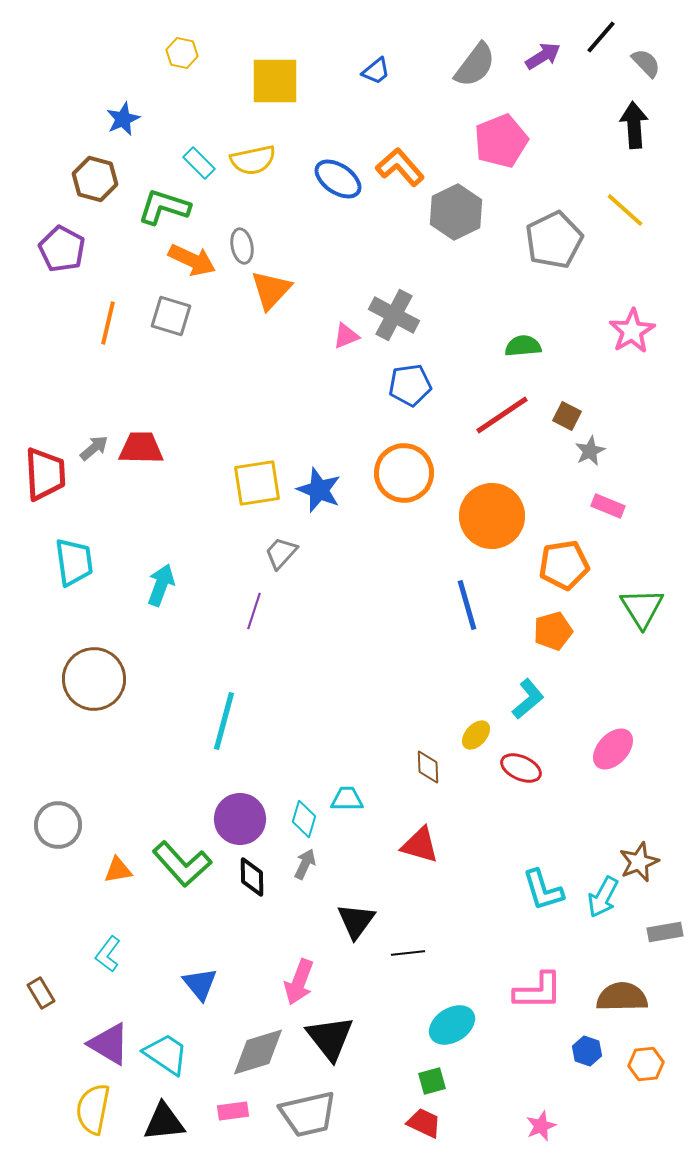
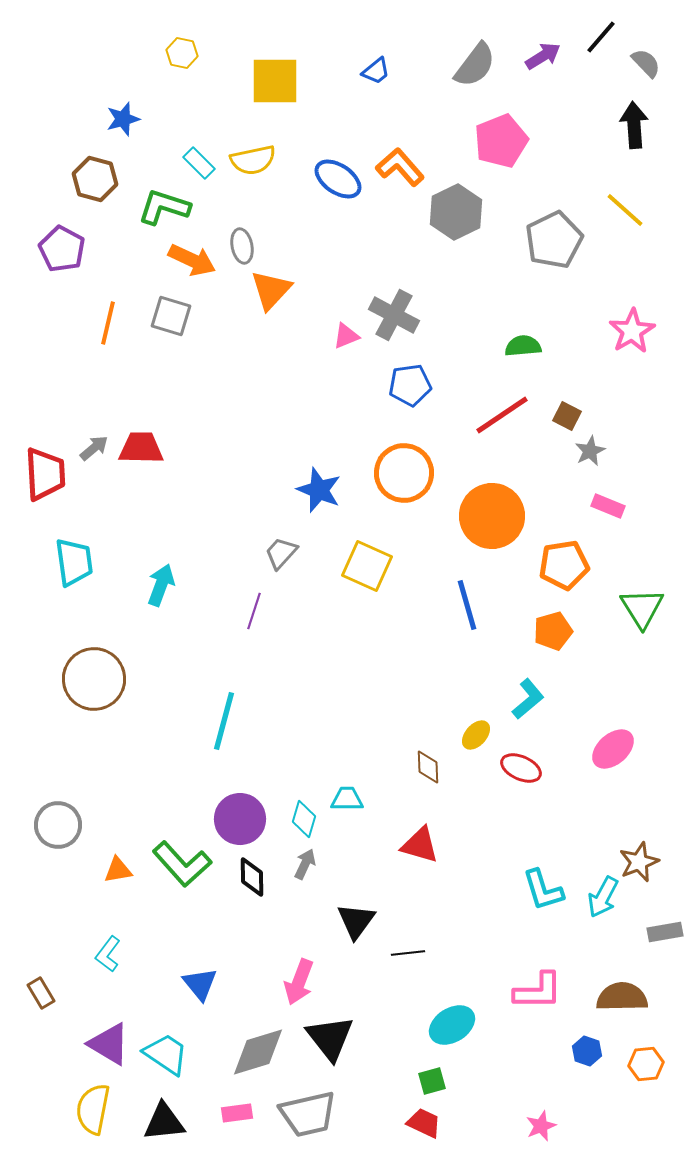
blue star at (123, 119): rotated 8 degrees clockwise
yellow square at (257, 483): moved 110 px right, 83 px down; rotated 33 degrees clockwise
pink ellipse at (613, 749): rotated 6 degrees clockwise
pink rectangle at (233, 1111): moved 4 px right, 2 px down
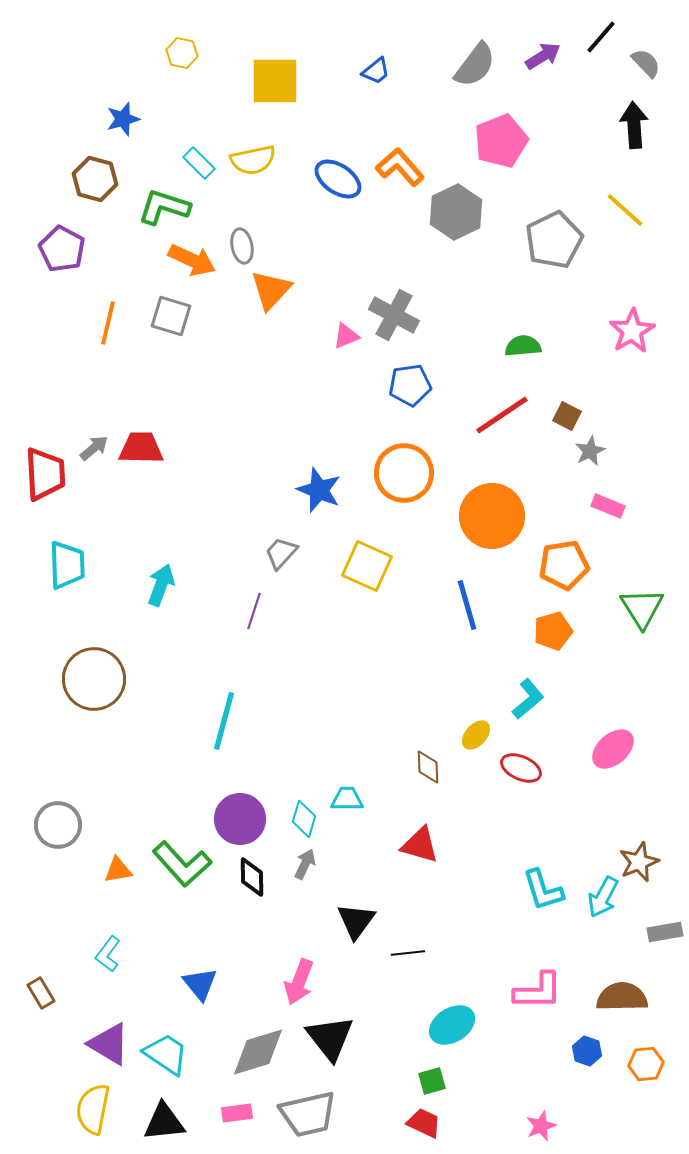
cyan trapezoid at (74, 562): moved 7 px left, 3 px down; rotated 6 degrees clockwise
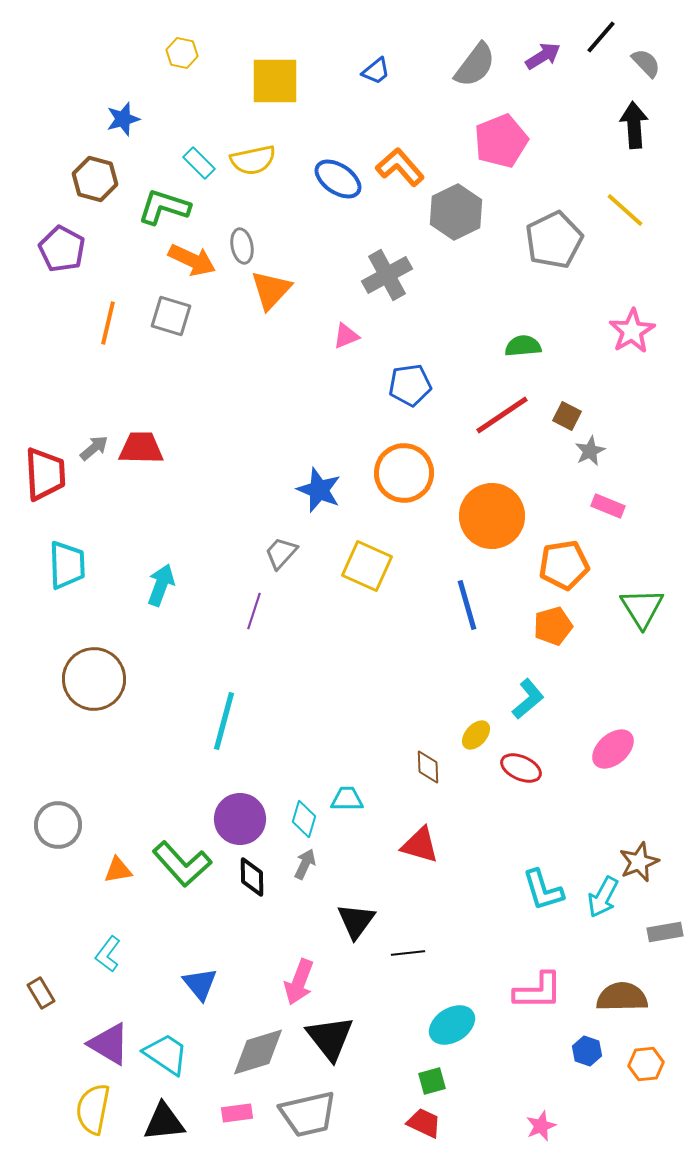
gray cross at (394, 315): moved 7 px left, 40 px up; rotated 33 degrees clockwise
orange pentagon at (553, 631): moved 5 px up
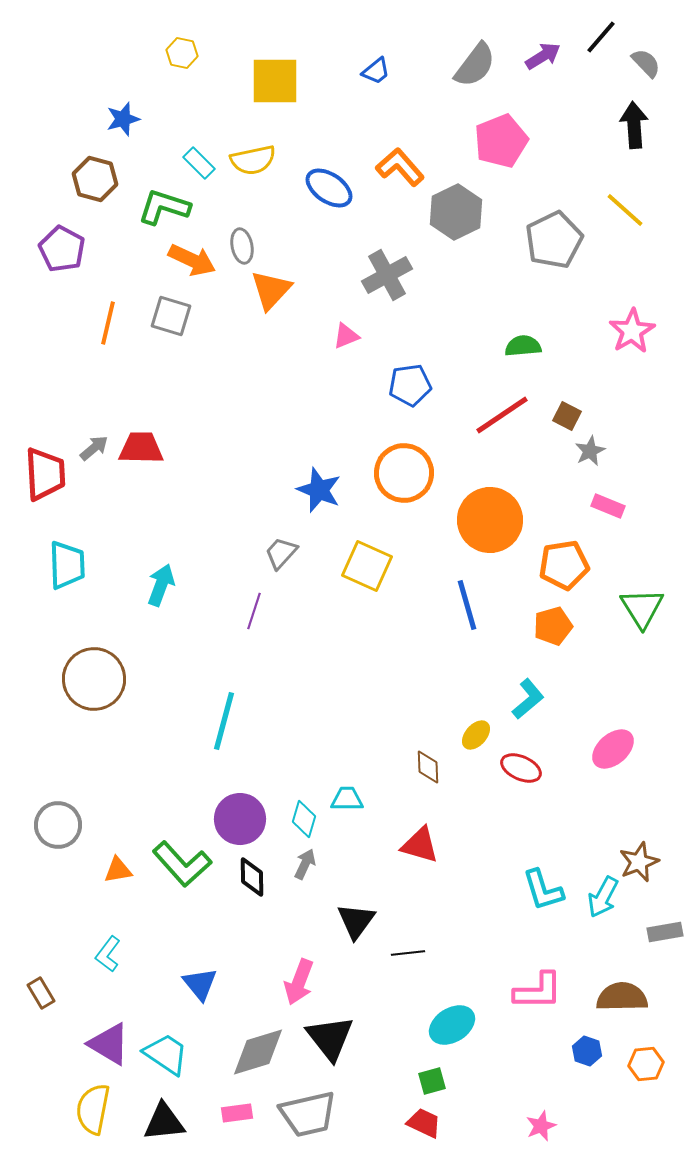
blue ellipse at (338, 179): moved 9 px left, 9 px down
orange circle at (492, 516): moved 2 px left, 4 px down
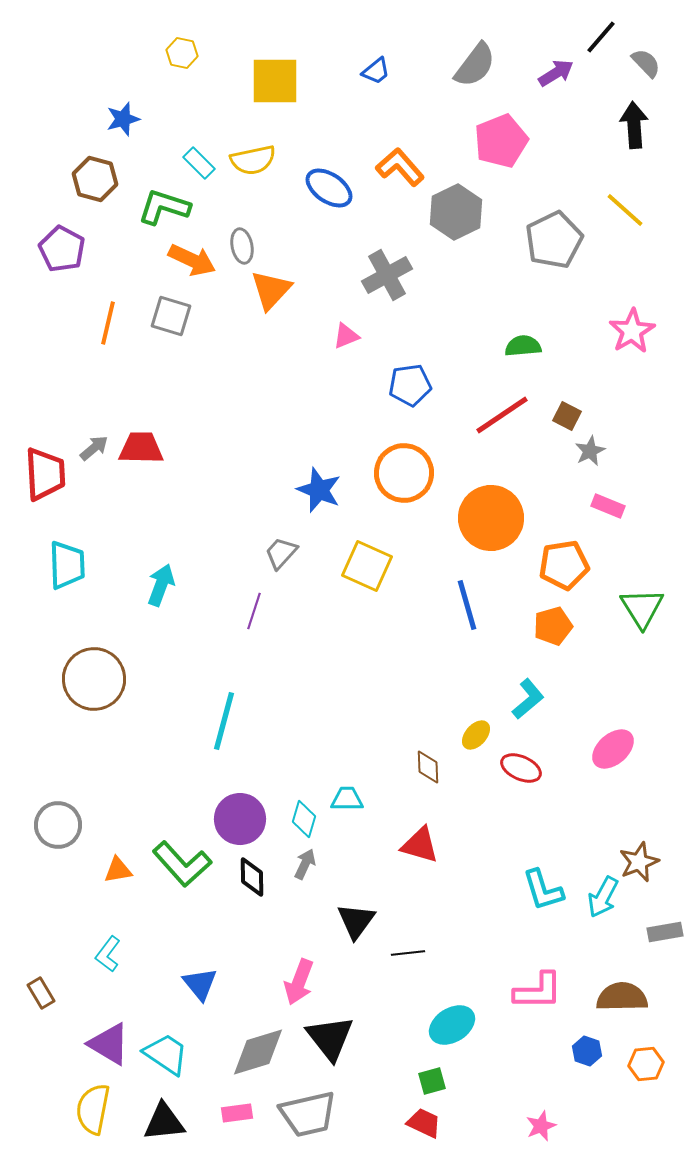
purple arrow at (543, 56): moved 13 px right, 17 px down
orange circle at (490, 520): moved 1 px right, 2 px up
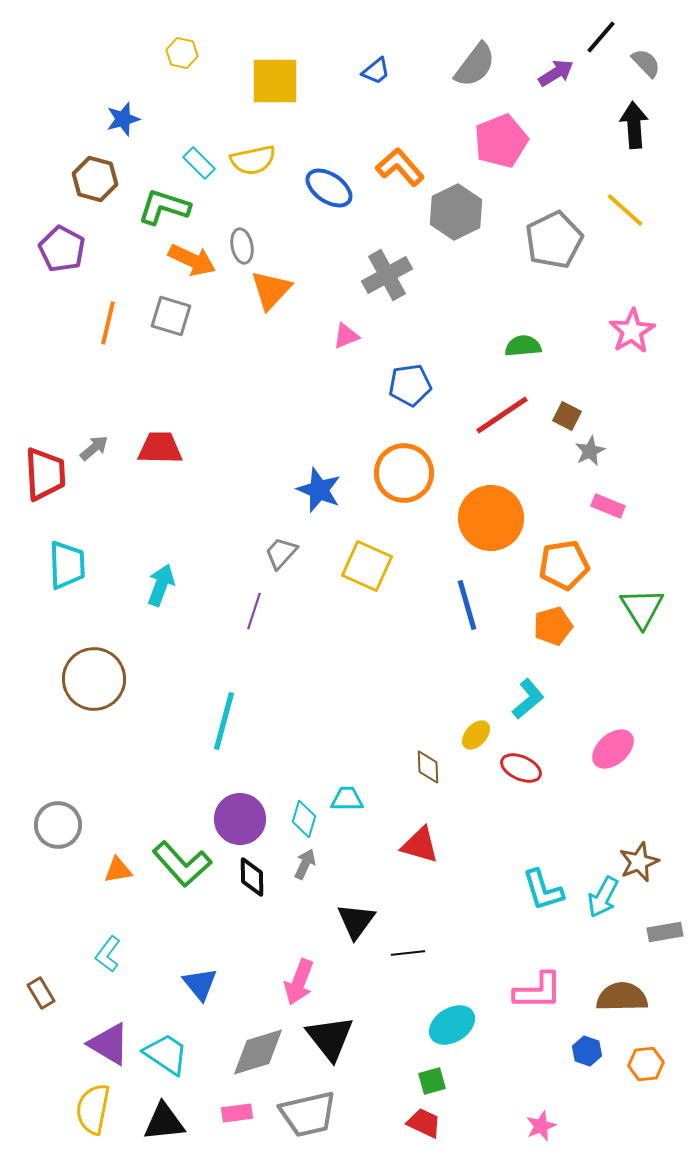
red trapezoid at (141, 448): moved 19 px right
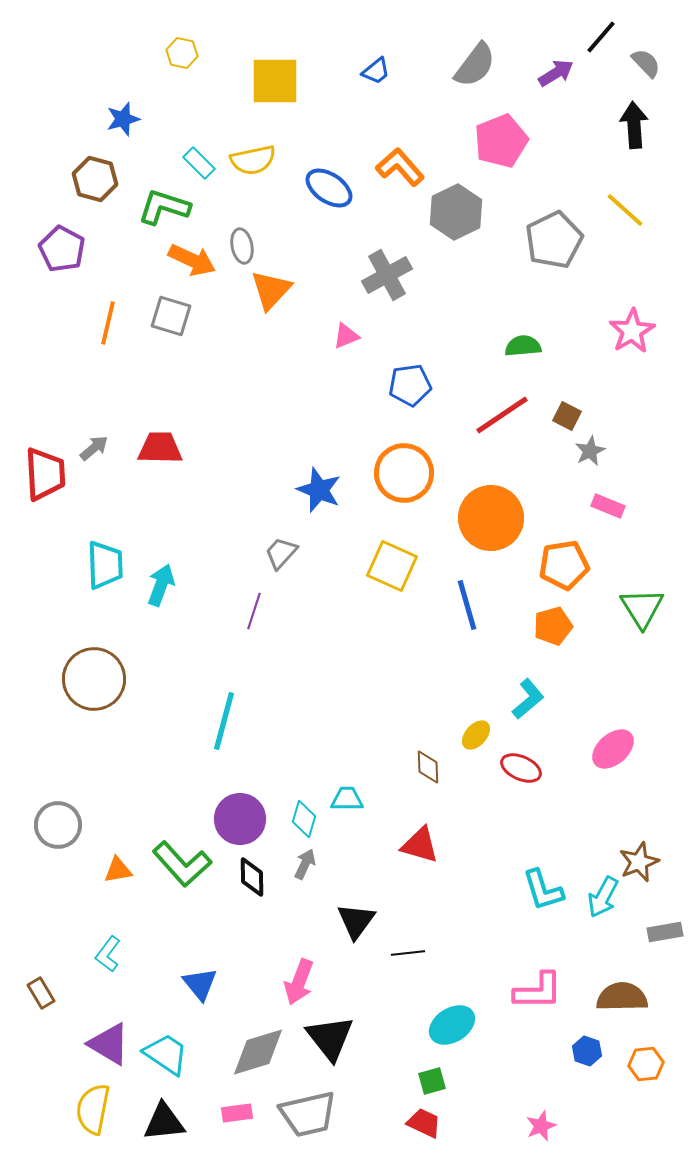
cyan trapezoid at (67, 565): moved 38 px right
yellow square at (367, 566): moved 25 px right
